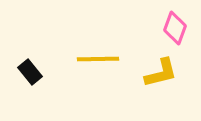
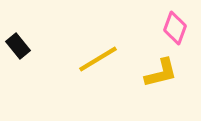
yellow line: rotated 30 degrees counterclockwise
black rectangle: moved 12 px left, 26 px up
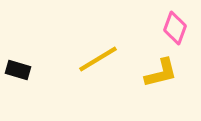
black rectangle: moved 24 px down; rotated 35 degrees counterclockwise
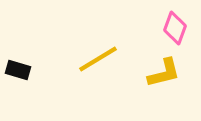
yellow L-shape: moved 3 px right
